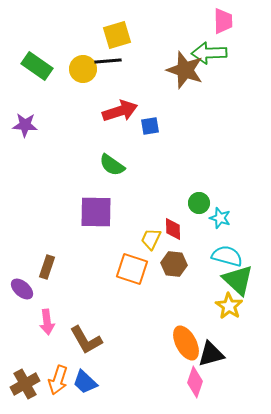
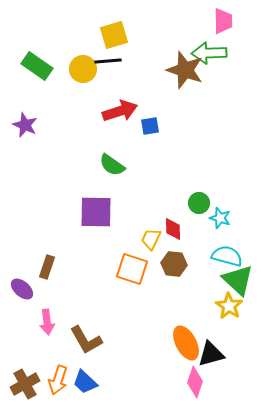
yellow square: moved 3 px left
purple star: rotated 20 degrees clockwise
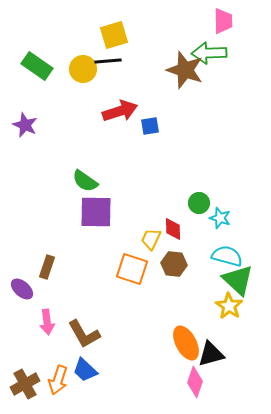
green semicircle: moved 27 px left, 16 px down
brown L-shape: moved 2 px left, 6 px up
blue trapezoid: moved 12 px up
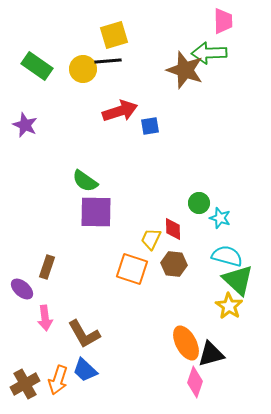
pink arrow: moved 2 px left, 4 px up
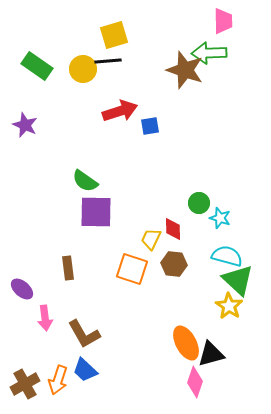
brown rectangle: moved 21 px right, 1 px down; rotated 25 degrees counterclockwise
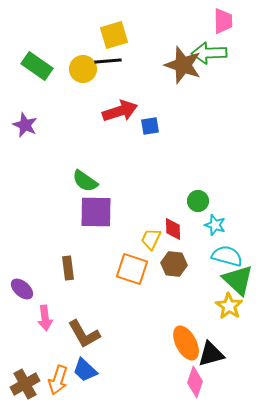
brown star: moved 2 px left, 5 px up
green circle: moved 1 px left, 2 px up
cyan star: moved 5 px left, 7 px down
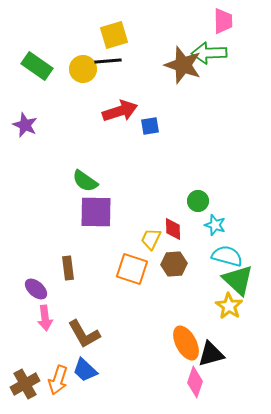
brown hexagon: rotated 10 degrees counterclockwise
purple ellipse: moved 14 px right
